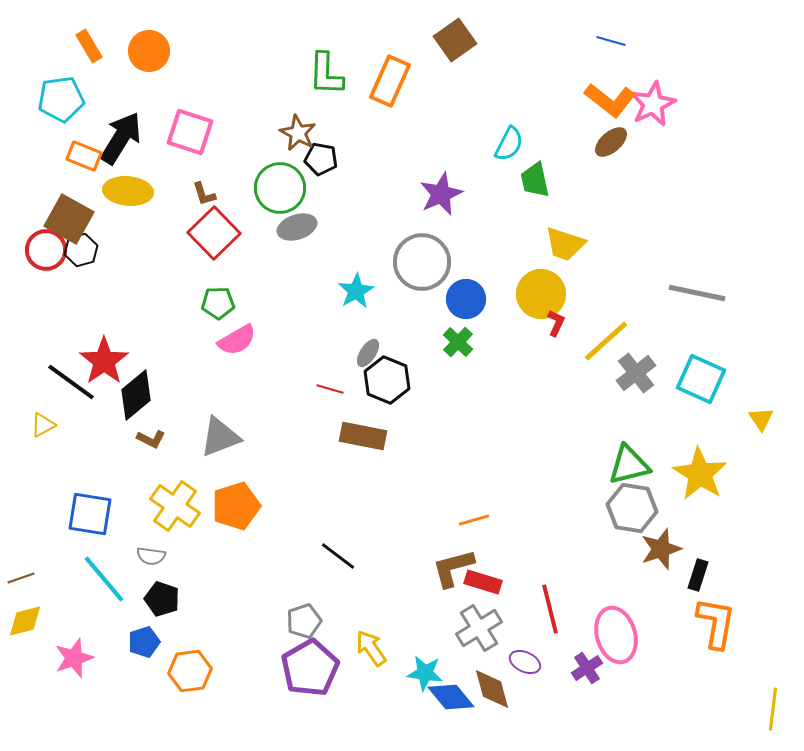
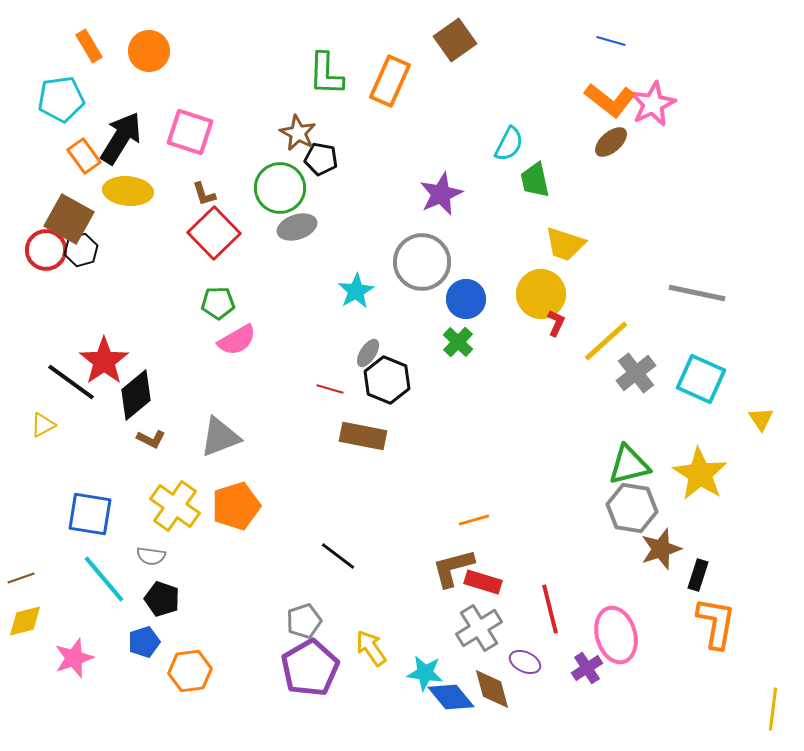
orange rectangle at (84, 156): rotated 32 degrees clockwise
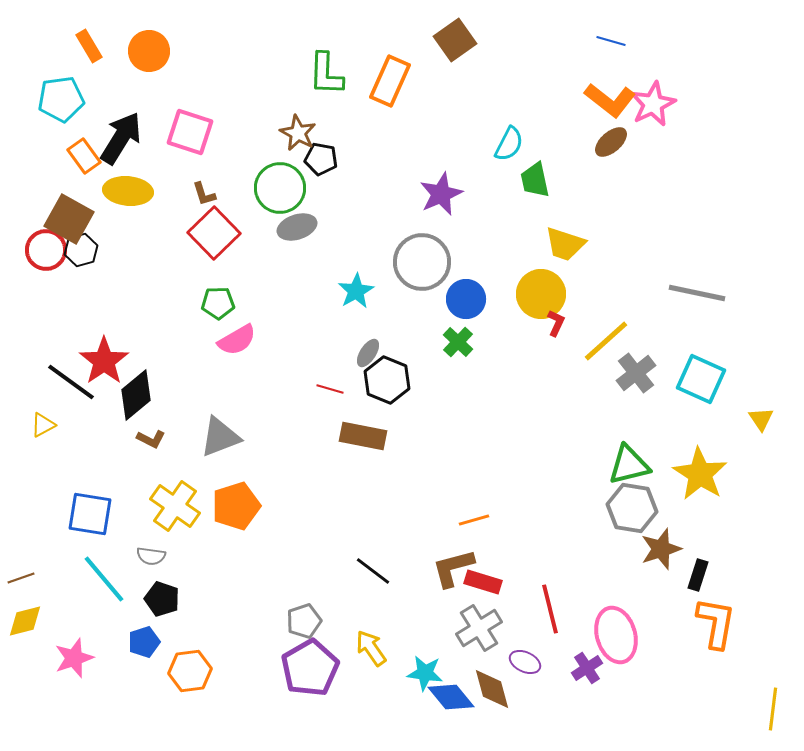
black line at (338, 556): moved 35 px right, 15 px down
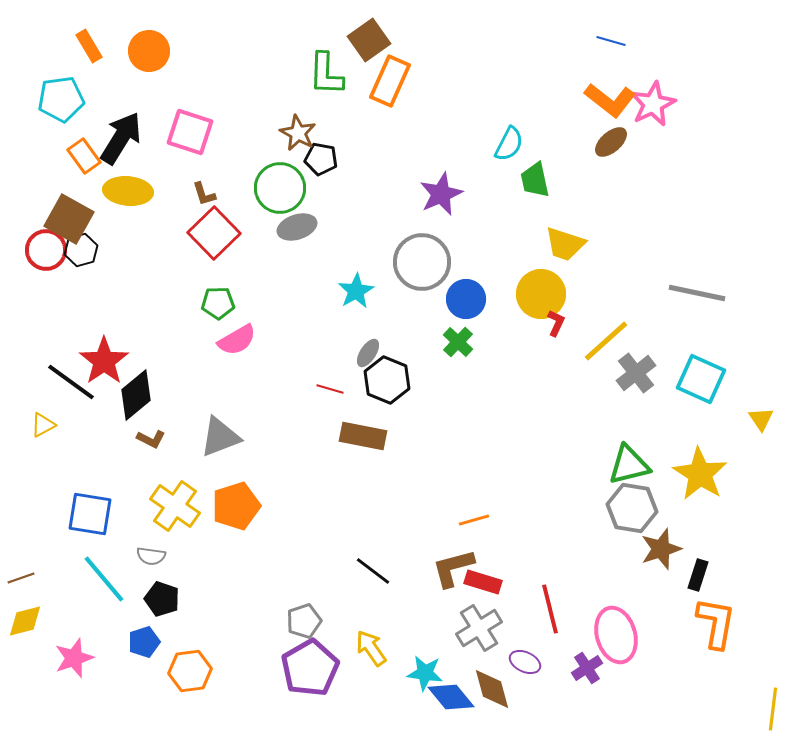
brown square at (455, 40): moved 86 px left
